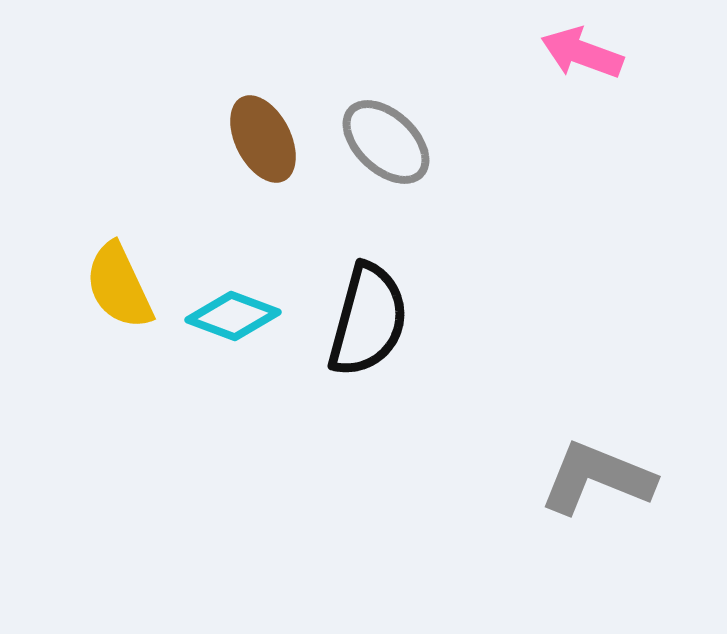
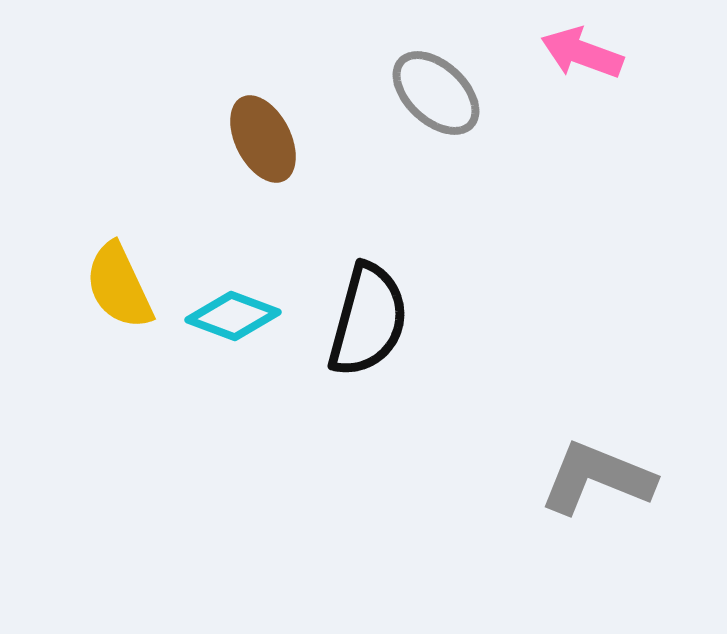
gray ellipse: moved 50 px right, 49 px up
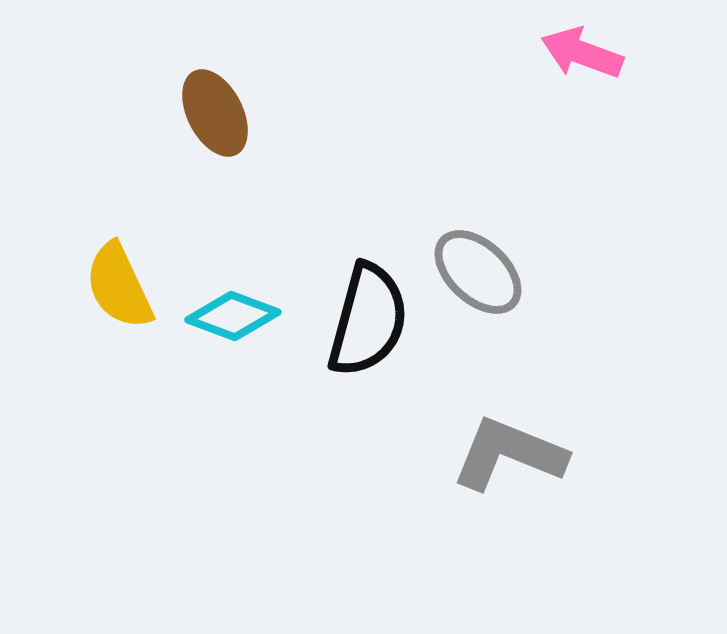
gray ellipse: moved 42 px right, 179 px down
brown ellipse: moved 48 px left, 26 px up
gray L-shape: moved 88 px left, 24 px up
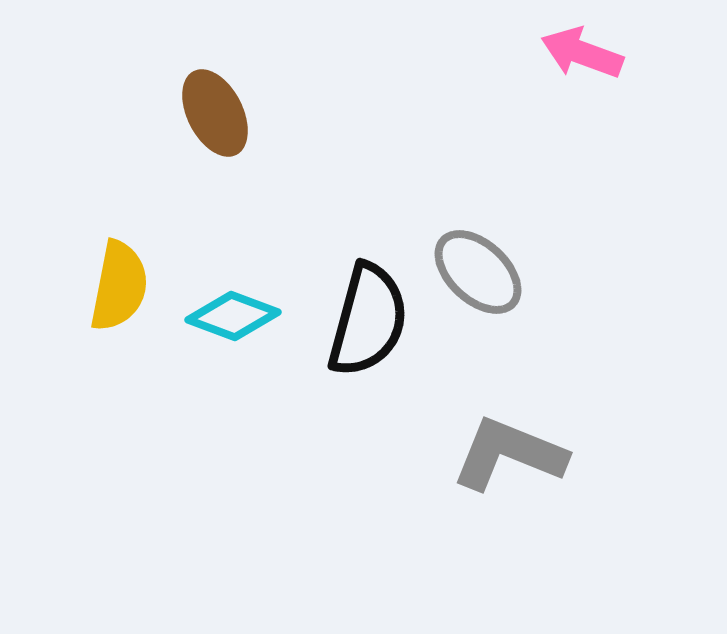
yellow semicircle: rotated 144 degrees counterclockwise
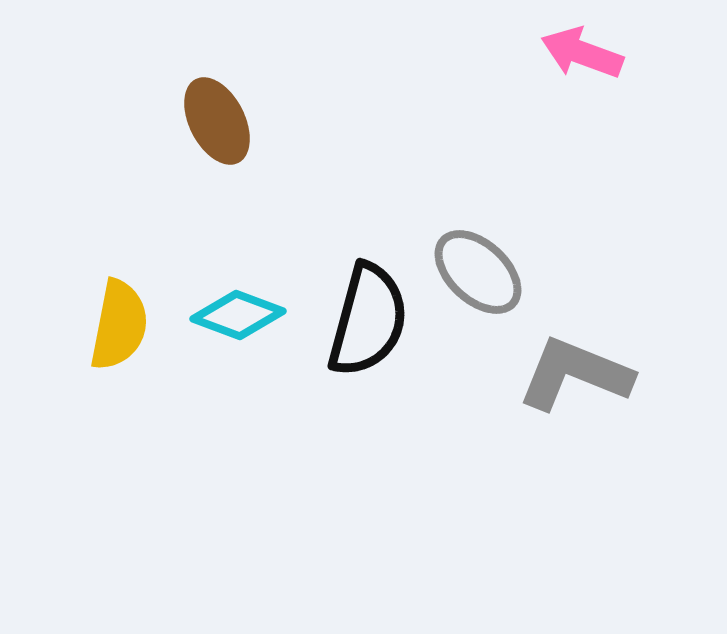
brown ellipse: moved 2 px right, 8 px down
yellow semicircle: moved 39 px down
cyan diamond: moved 5 px right, 1 px up
gray L-shape: moved 66 px right, 80 px up
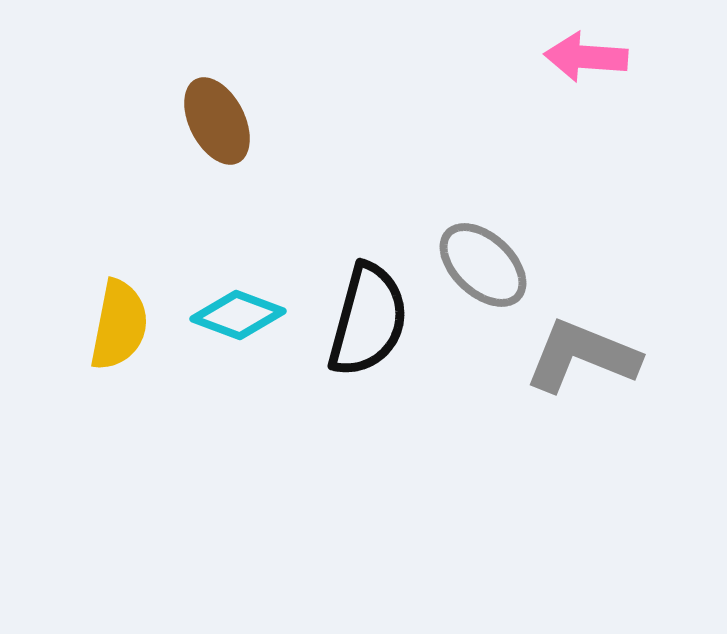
pink arrow: moved 4 px right, 4 px down; rotated 16 degrees counterclockwise
gray ellipse: moved 5 px right, 7 px up
gray L-shape: moved 7 px right, 18 px up
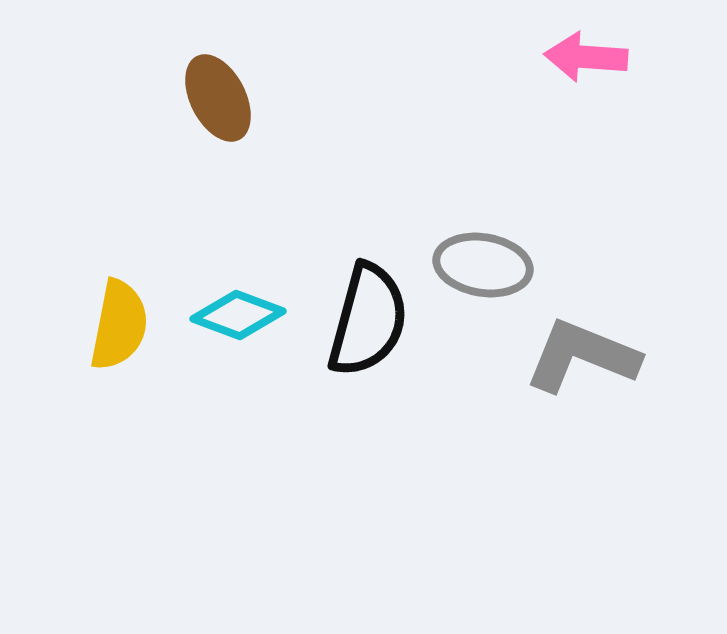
brown ellipse: moved 1 px right, 23 px up
gray ellipse: rotated 34 degrees counterclockwise
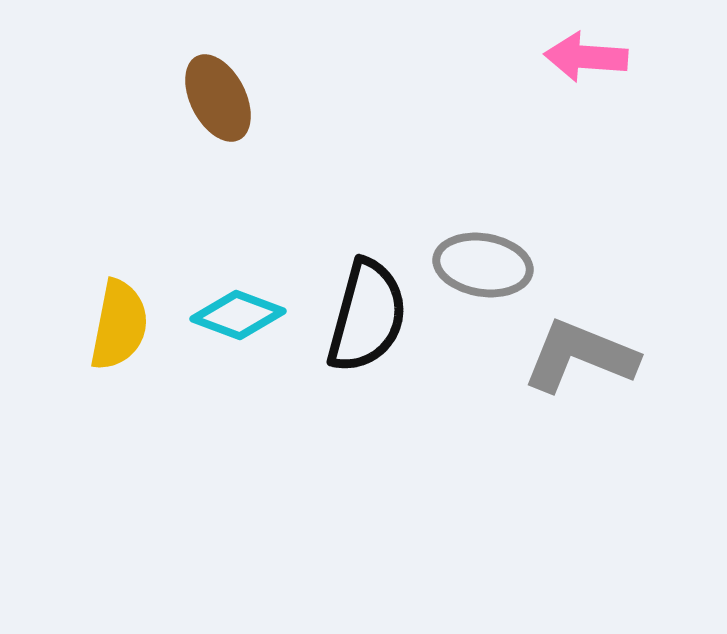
black semicircle: moved 1 px left, 4 px up
gray L-shape: moved 2 px left
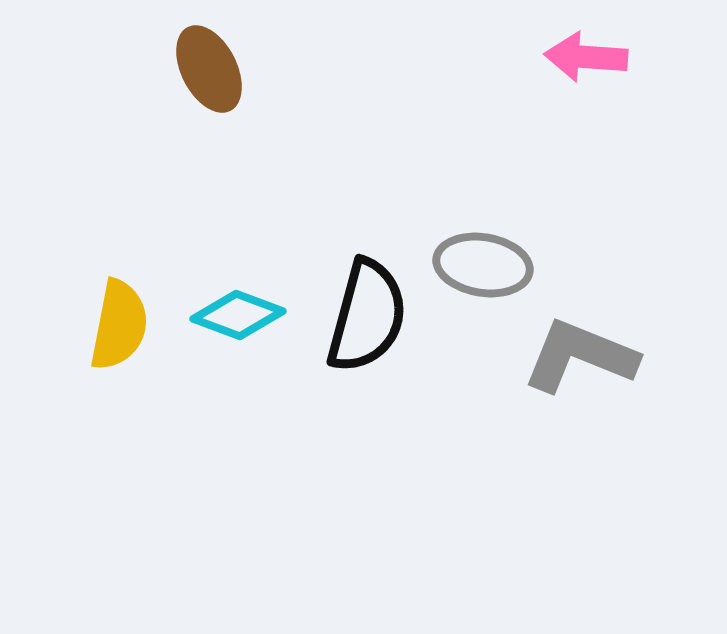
brown ellipse: moved 9 px left, 29 px up
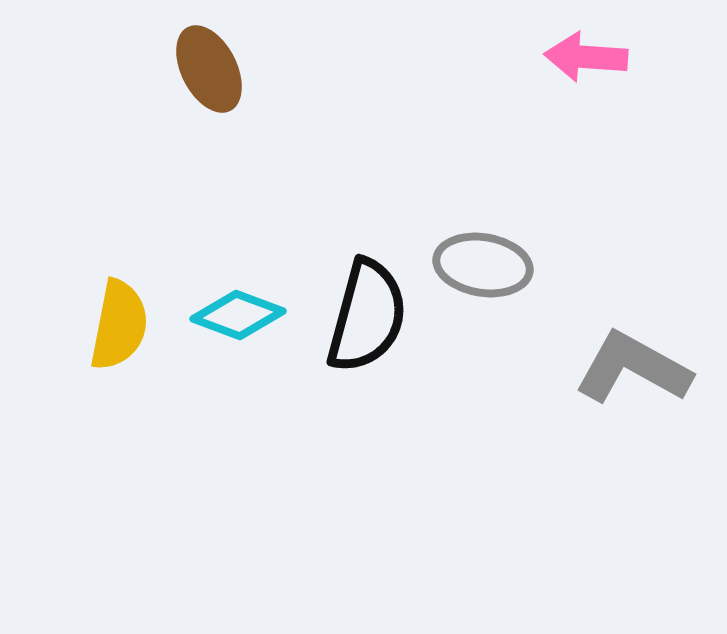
gray L-shape: moved 53 px right, 12 px down; rotated 7 degrees clockwise
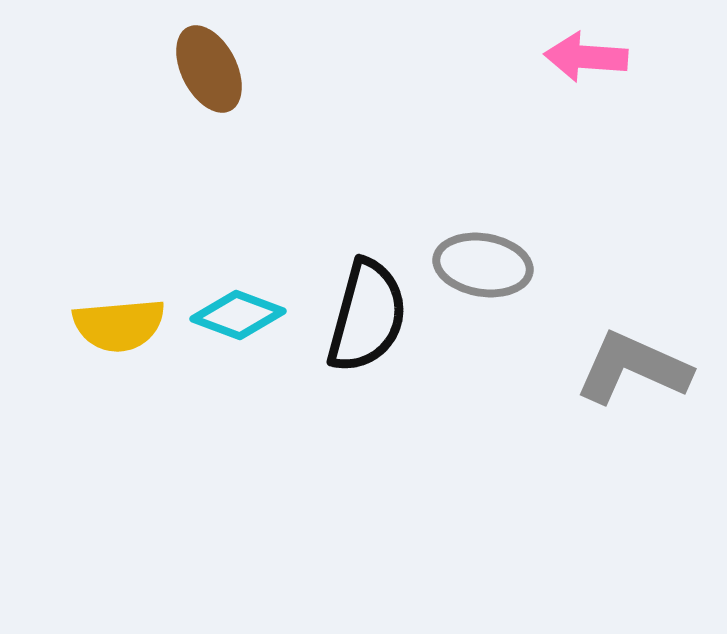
yellow semicircle: rotated 74 degrees clockwise
gray L-shape: rotated 5 degrees counterclockwise
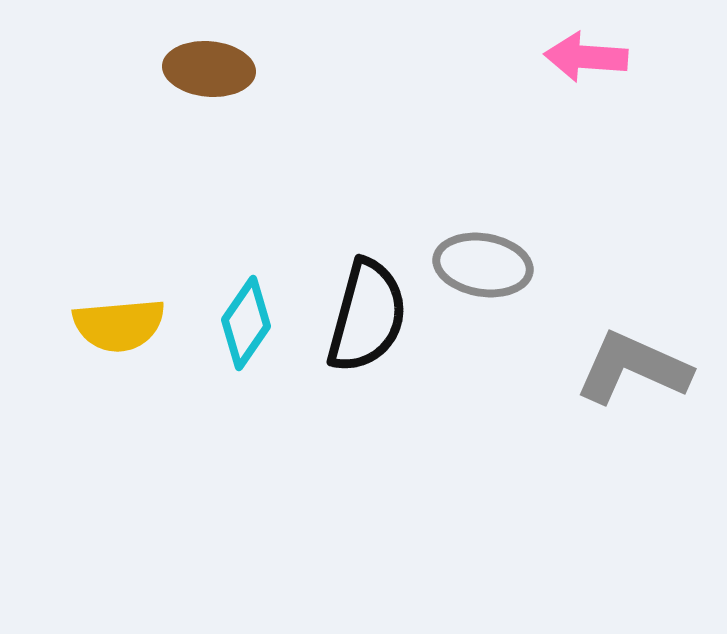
brown ellipse: rotated 58 degrees counterclockwise
cyan diamond: moved 8 px right, 8 px down; rotated 76 degrees counterclockwise
